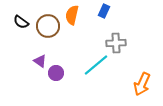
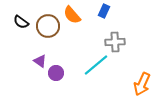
orange semicircle: rotated 54 degrees counterclockwise
gray cross: moved 1 px left, 1 px up
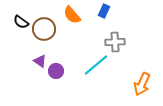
brown circle: moved 4 px left, 3 px down
purple circle: moved 2 px up
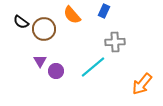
purple triangle: rotated 24 degrees clockwise
cyan line: moved 3 px left, 2 px down
orange arrow: rotated 15 degrees clockwise
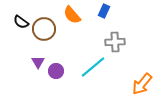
purple triangle: moved 2 px left, 1 px down
